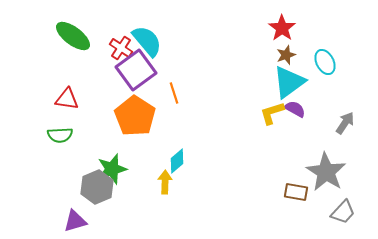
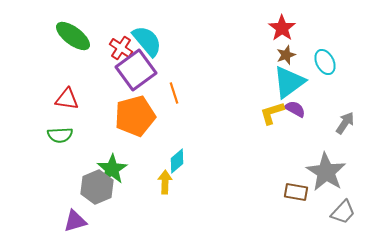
orange pentagon: rotated 24 degrees clockwise
green star: rotated 16 degrees counterclockwise
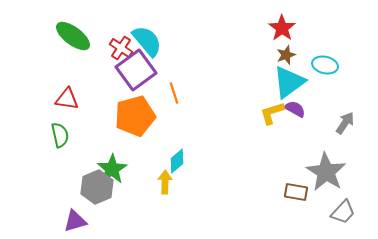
cyan ellipse: moved 3 px down; rotated 50 degrees counterclockwise
green semicircle: rotated 100 degrees counterclockwise
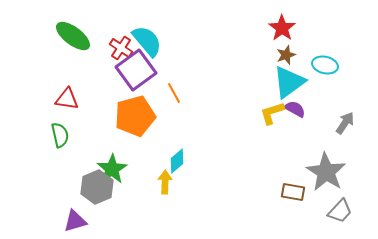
orange line: rotated 10 degrees counterclockwise
brown rectangle: moved 3 px left
gray trapezoid: moved 3 px left, 1 px up
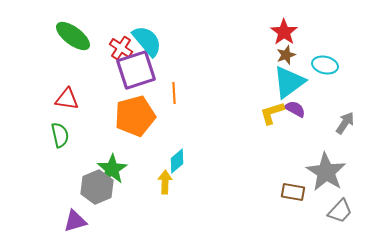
red star: moved 2 px right, 4 px down
purple square: rotated 18 degrees clockwise
orange line: rotated 25 degrees clockwise
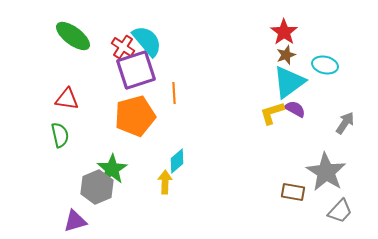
red cross: moved 2 px right, 1 px up
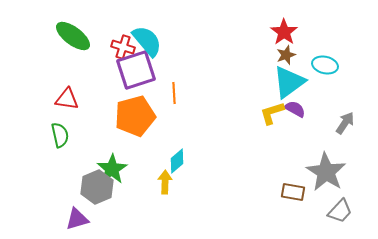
red cross: rotated 15 degrees counterclockwise
purple triangle: moved 2 px right, 2 px up
